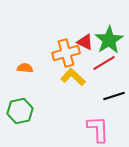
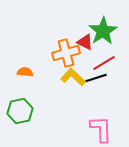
green star: moved 6 px left, 9 px up
orange semicircle: moved 4 px down
black line: moved 18 px left, 18 px up
pink L-shape: moved 3 px right
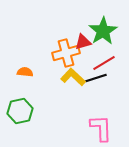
red triangle: moved 2 px left; rotated 42 degrees counterclockwise
pink L-shape: moved 1 px up
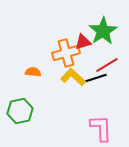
red line: moved 3 px right, 2 px down
orange semicircle: moved 8 px right
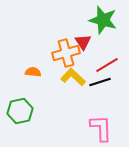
green star: moved 11 px up; rotated 24 degrees counterclockwise
red triangle: rotated 48 degrees counterclockwise
black line: moved 4 px right, 4 px down
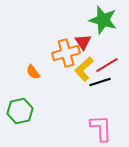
orange semicircle: rotated 133 degrees counterclockwise
yellow L-shape: moved 11 px right, 8 px up; rotated 85 degrees counterclockwise
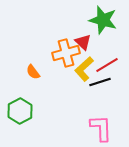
red triangle: rotated 12 degrees counterclockwise
green hexagon: rotated 15 degrees counterclockwise
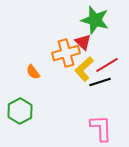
green star: moved 8 px left
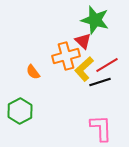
red triangle: moved 1 px up
orange cross: moved 3 px down
